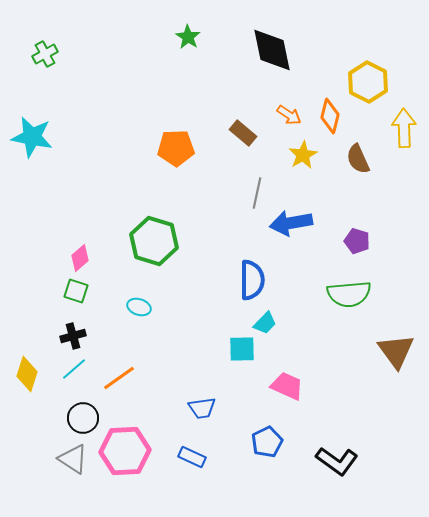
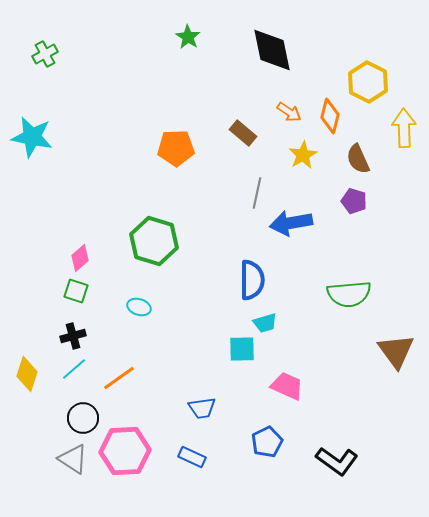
orange arrow: moved 3 px up
purple pentagon: moved 3 px left, 40 px up
cyan trapezoid: rotated 30 degrees clockwise
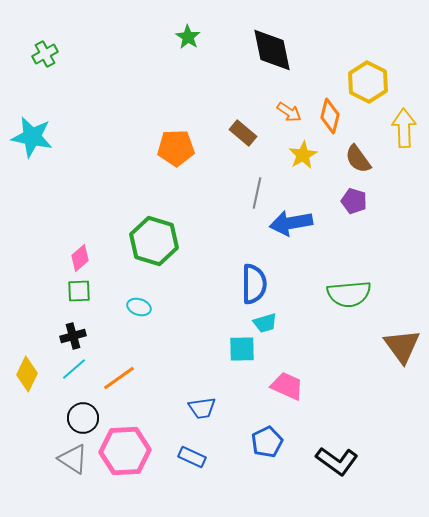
brown semicircle: rotated 12 degrees counterclockwise
blue semicircle: moved 2 px right, 4 px down
green square: moved 3 px right; rotated 20 degrees counterclockwise
brown triangle: moved 6 px right, 5 px up
yellow diamond: rotated 8 degrees clockwise
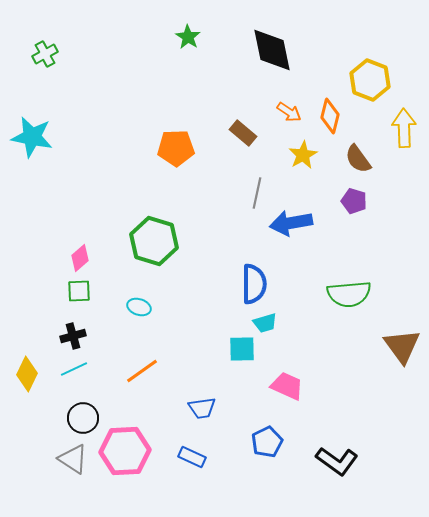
yellow hexagon: moved 2 px right, 2 px up; rotated 6 degrees counterclockwise
cyan line: rotated 16 degrees clockwise
orange line: moved 23 px right, 7 px up
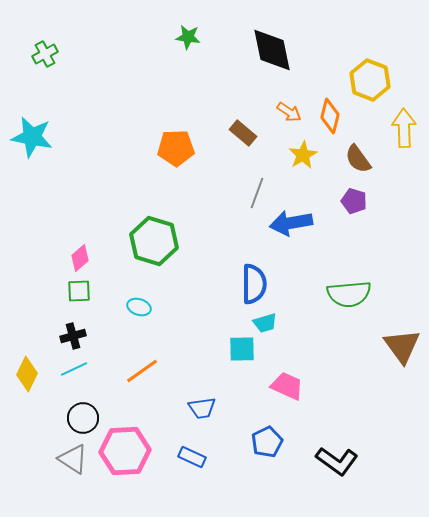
green star: rotated 25 degrees counterclockwise
gray line: rotated 8 degrees clockwise
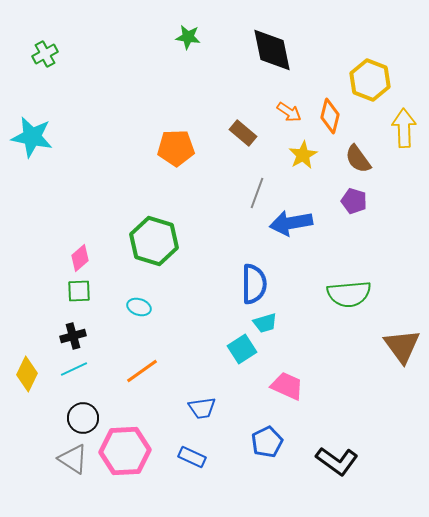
cyan square: rotated 32 degrees counterclockwise
